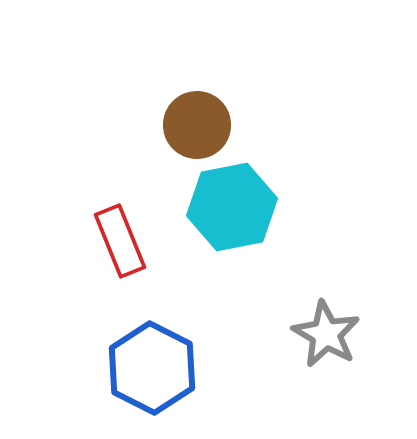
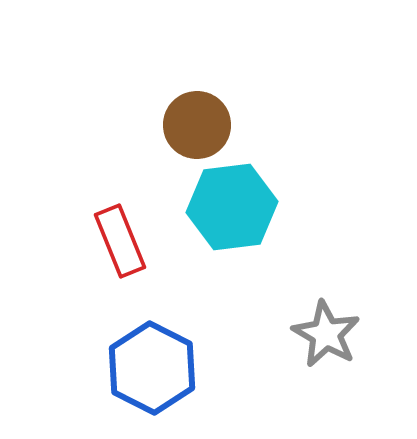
cyan hexagon: rotated 4 degrees clockwise
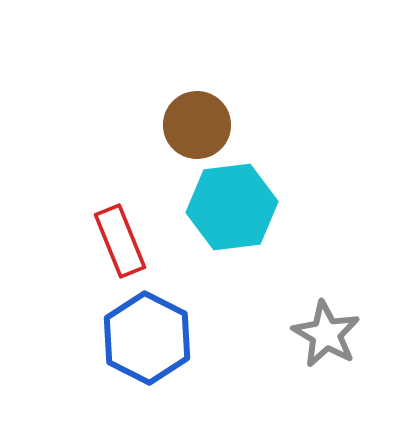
blue hexagon: moved 5 px left, 30 px up
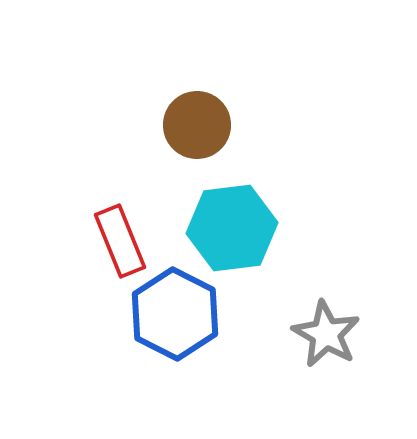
cyan hexagon: moved 21 px down
blue hexagon: moved 28 px right, 24 px up
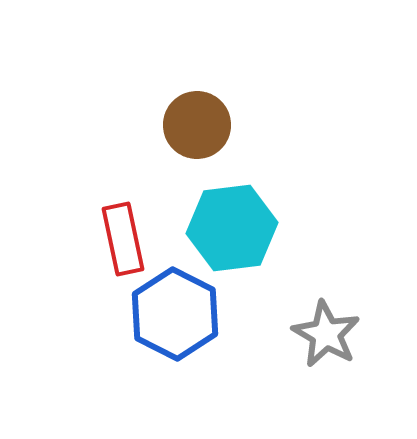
red rectangle: moved 3 px right, 2 px up; rotated 10 degrees clockwise
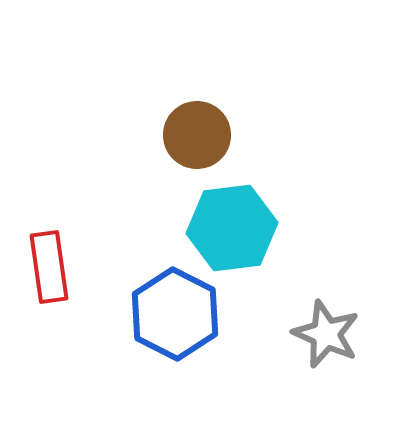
brown circle: moved 10 px down
red rectangle: moved 74 px left, 28 px down; rotated 4 degrees clockwise
gray star: rotated 6 degrees counterclockwise
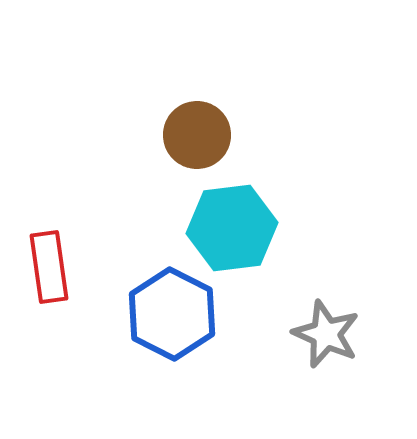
blue hexagon: moved 3 px left
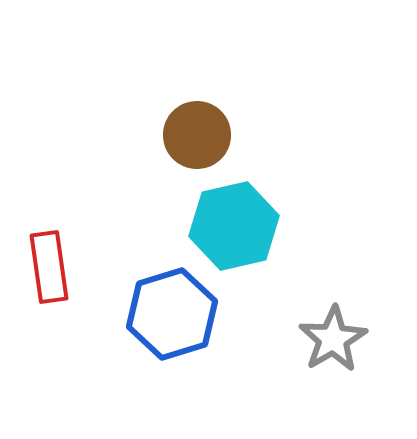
cyan hexagon: moved 2 px right, 2 px up; rotated 6 degrees counterclockwise
blue hexagon: rotated 16 degrees clockwise
gray star: moved 7 px right, 5 px down; rotated 18 degrees clockwise
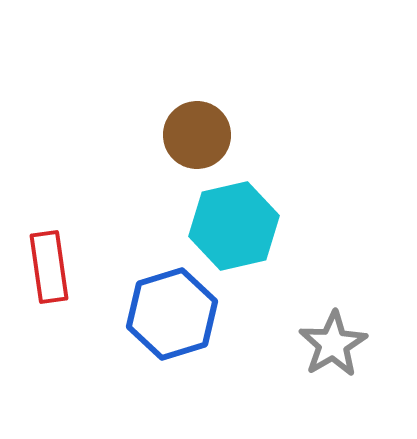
gray star: moved 5 px down
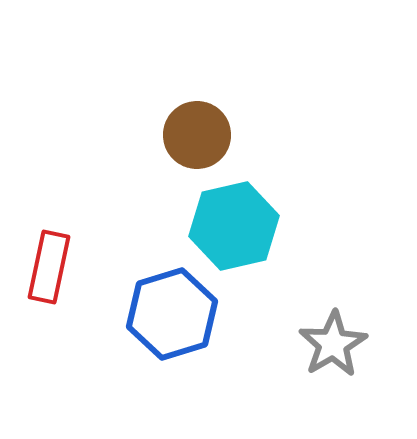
red rectangle: rotated 20 degrees clockwise
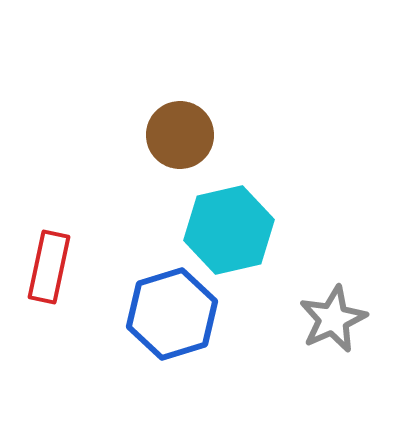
brown circle: moved 17 px left
cyan hexagon: moved 5 px left, 4 px down
gray star: moved 25 px up; rotated 6 degrees clockwise
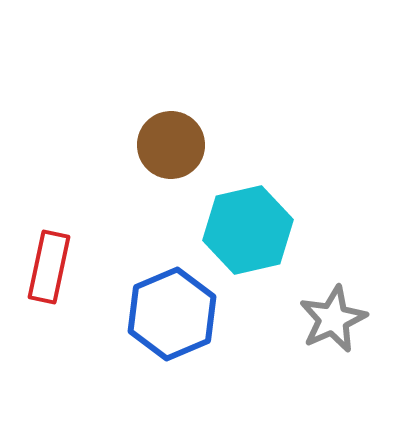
brown circle: moved 9 px left, 10 px down
cyan hexagon: moved 19 px right
blue hexagon: rotated 6 degrees counterclockwise
